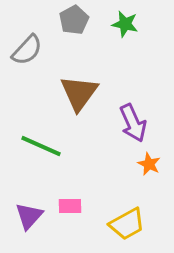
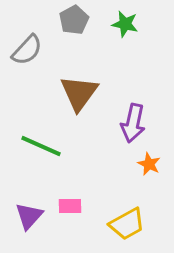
purple arrow: rotated 36 degrees clockwise
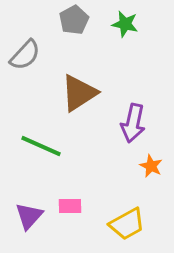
gray semicircle: moved 2 px left, 5 px down
brown triangle: rotated 21 degrees clockwise
orange star: moved 2 px right, 2 px down
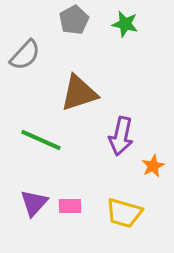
brown triangle: rotated 15 degrees clockwise
purple arrow: moved 12 px left, 13 px down
green line: moved 6 px up
orange star: moved 2 px right; rotated 20 degrees clockwise
purple triangle: moved 5 px right, 13 px up
yellow trapezoid: moved 3 px left, 11 px up; rotated 45 degrees clockwise
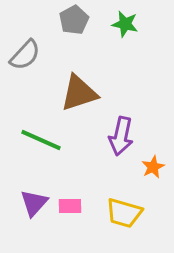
orange star: moved 1 px down
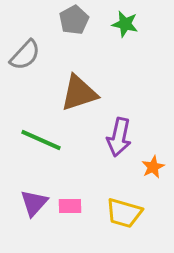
purple arrow: moved 2 px left, 1 px down
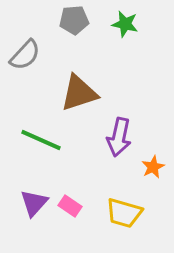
gray pentagon: rotated 24 degrees clockwise
pink rectangle: rotated 35 degrees clockwise
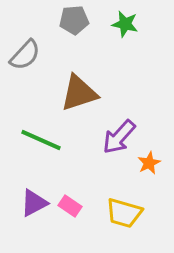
purple arrow: rotated 30 degrees clockwise
orange star: moved 4 px left, 4 px up
purple triangle: rotated 20 degrees clockwise
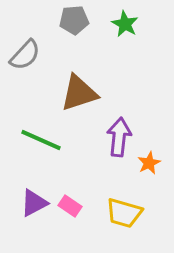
green star: rotated 16 degrees clockwise
purple arrow: rotated 144 degrees clockwise
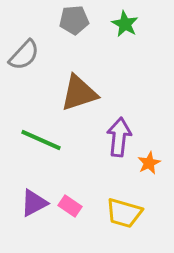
gray semicircle: moved 1 px left
